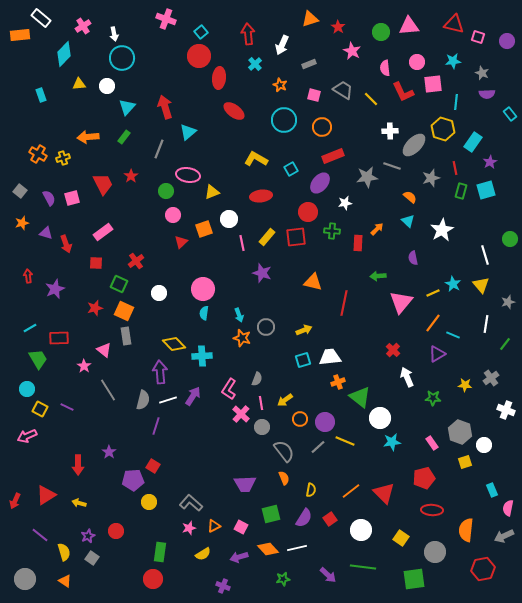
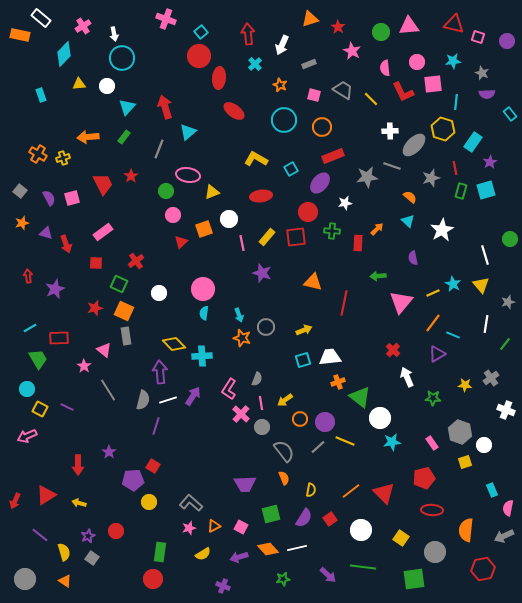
orange rectangle at (20, 35): rotated 18 degrees clockwise
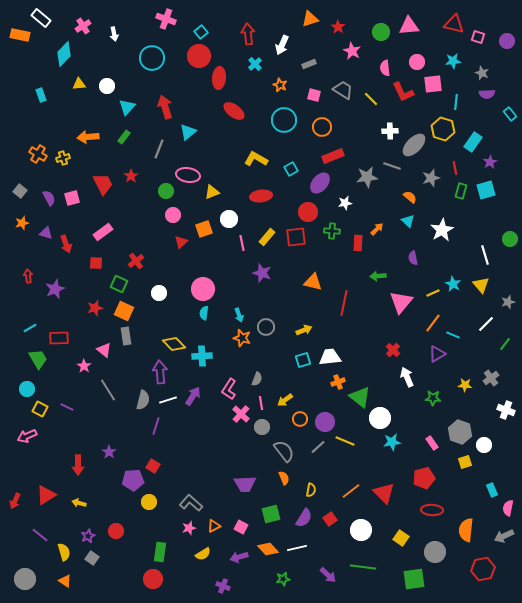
cyan circle at (122, 58): moved 30 px right
white line at (486, 324): rotated 36 degrees clockwise
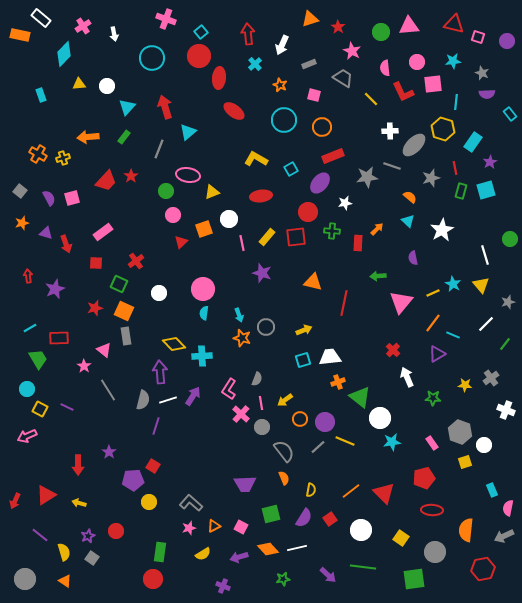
gray trapezoid at (343, 90): moved 12 px up
red trapezoid at (103, 184): moved 3 px right, 3 px up; rotated 70 degrees clockwise
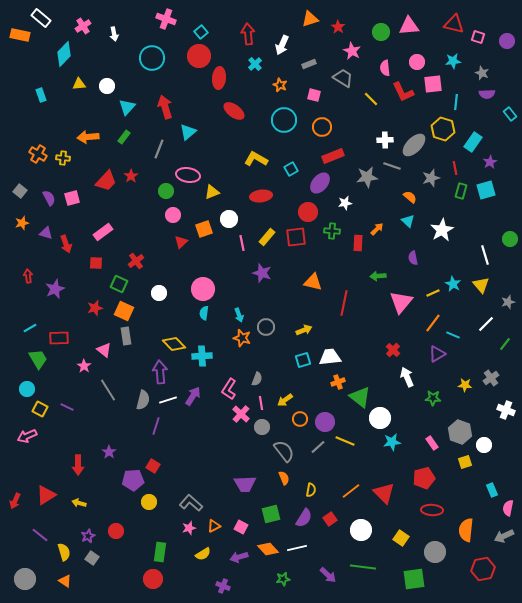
white cross at (390, 131): moved 5 px left, 9 px down
yellow cross at (63, 158): rotated 24 degrees clockwise
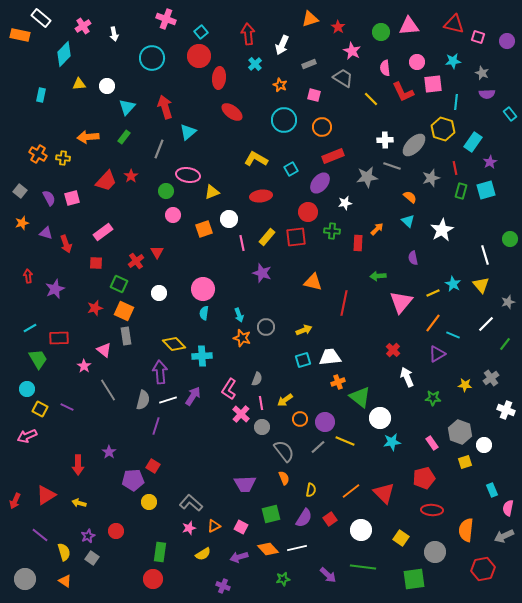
cyan rectangle at (41, 95): rotated 32 degrees clockwise
red ellipse at (234, 111): moved 2 px left, 1 px down
red triangle at (181, 242): moved 24 px left, 10 px down; rotated 16 degrees counterclockwise
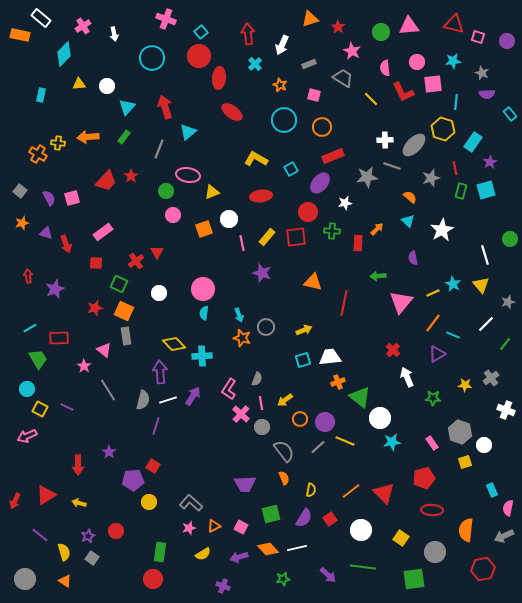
yellow cross at (63, 158): moved 5 px left, 15 px up
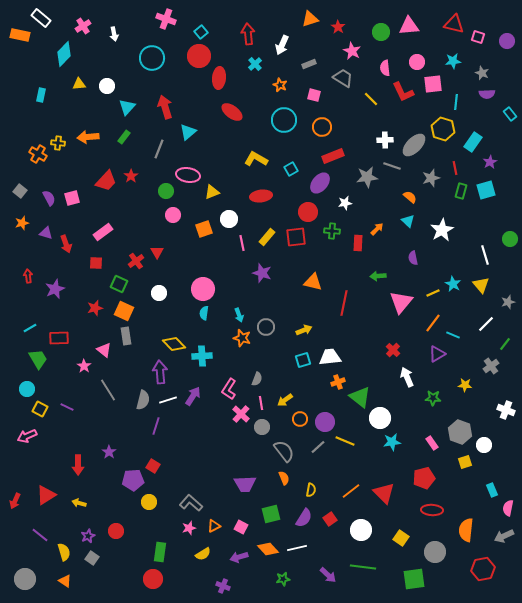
gray cross at (491, 378): moved 12 px up
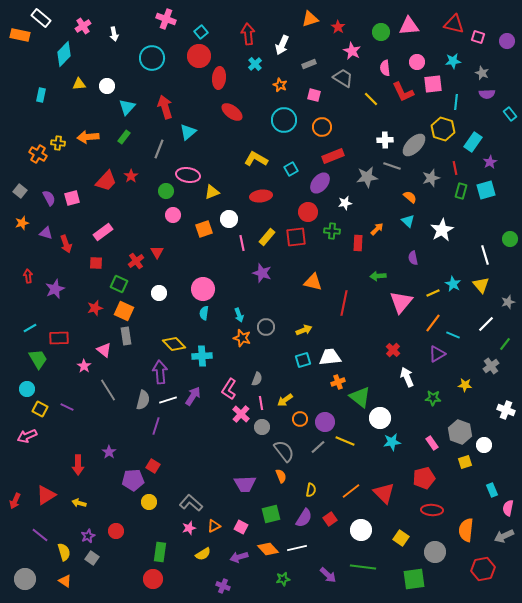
orange semicircle at (284, 478): moved 3 px left, 2 px up
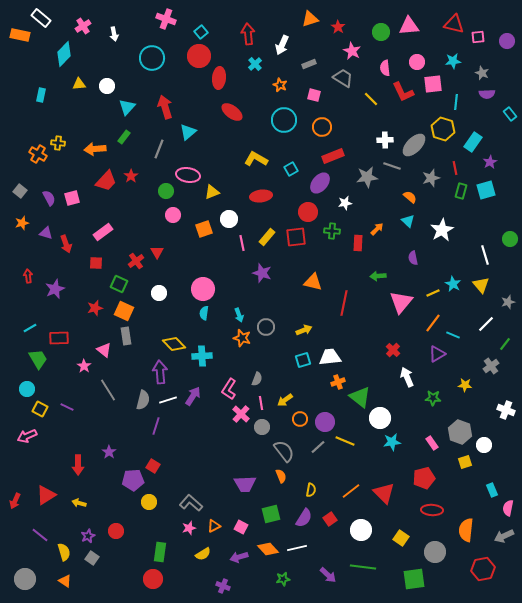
pink square at (478, 37): rotated 24 degrees counterclockwise
orange arrow at (88, 137): moved 7 px right, 12 px down
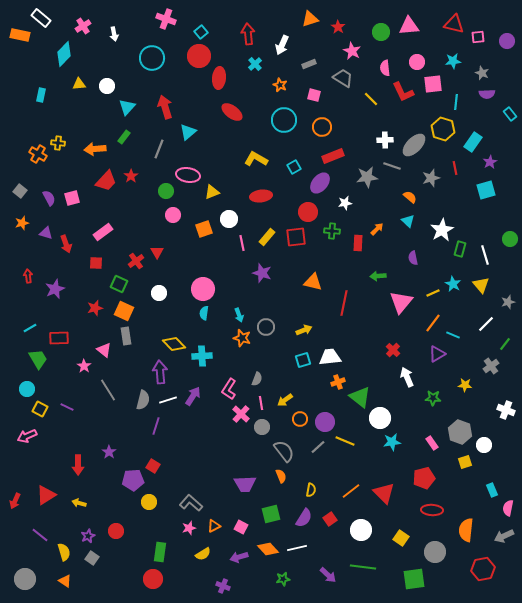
cyan square at (291, 169): moved 3 px right, 2 px up
green rectangle at (461, 191): moved 1 px left, 58 px down
